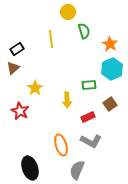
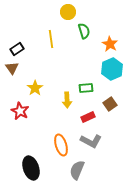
brown triangle: moved 1 px left; rotated 24 degrees counterclockwise
green rectangle: moved 3 px left, 3 px down
black ellipse: moved 1 px right
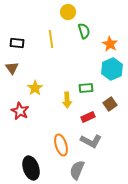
black rectangle: moved 6 px up; rotated 40 degrees clockwise
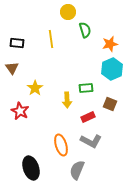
green semicircle: moved 1 px right, 1 px up
orange star: rotated 28 degrees clockwise
brown square: rotated 32 degrees counterclockwise
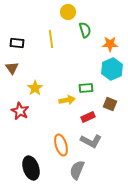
orange star: rotated 14 degrees clockwise
yellow arrow: rotated 98 degrees counterclockwise
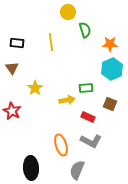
yellow line: moved 3 px down
red star: moved 8 px left
red rectangle: rotated 48 degrees clockwise
black ellipse: rotated 15 degrees clockwise
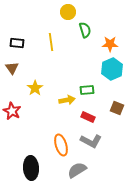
green rectangle: moved 1 px right, 2 px down
brown square: moved 7 px right, 4 px down
gray semicircle: rotated 36 degrees clockwise
